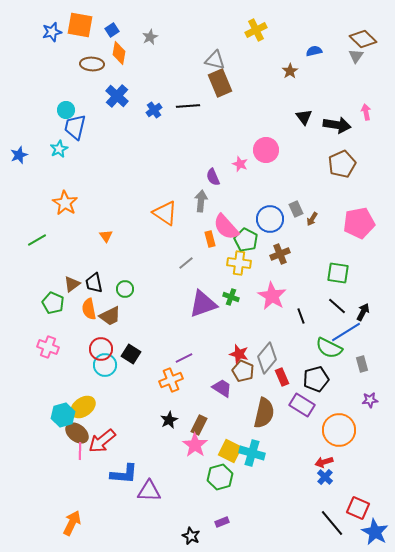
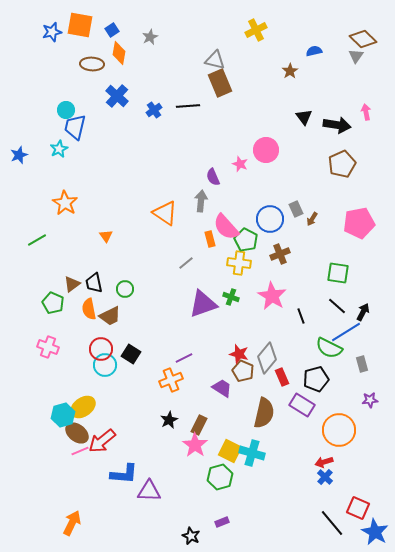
pink line at (80, 451): rotated 66 degrees clockwise
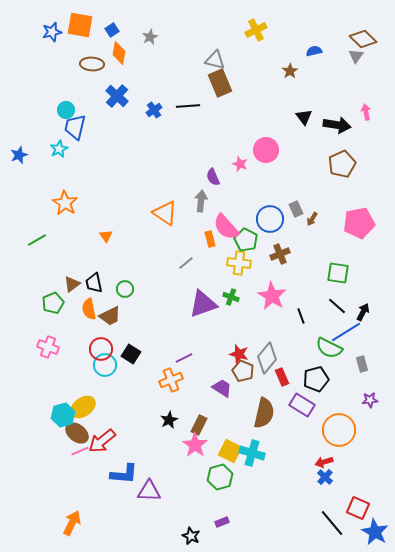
green pentagon at (53, 303): rotated 25 degrees clockwise
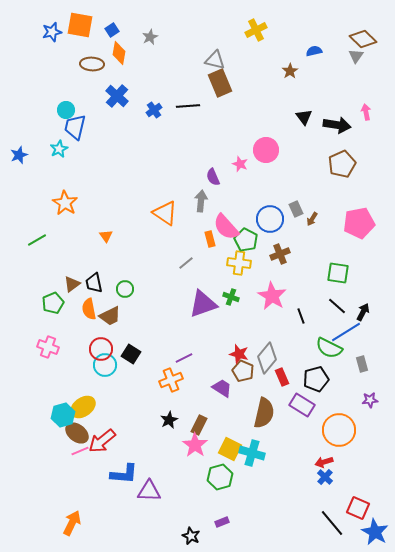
yellow square at (230, 451): moved 2 px up
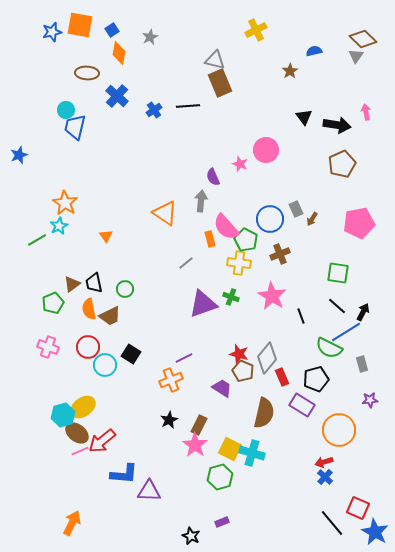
brown ellipse at (92, 64): moved 5 px left, 9 px down
cyan star at (59, 149): moved 77 px down
red circle at (101, 349): moved 13 px left, 2 px up
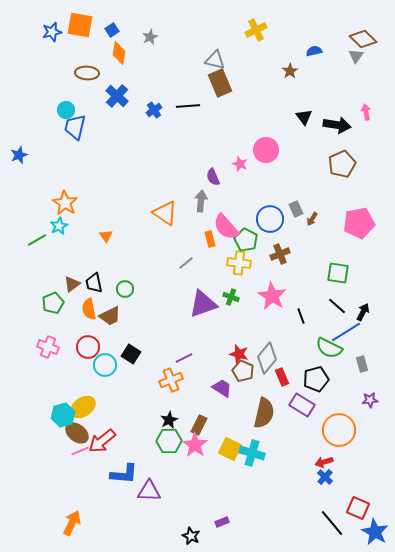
green hexagon at (220, 477): moved 51 px left, 36 px up; rotated 15 degrees clockwise
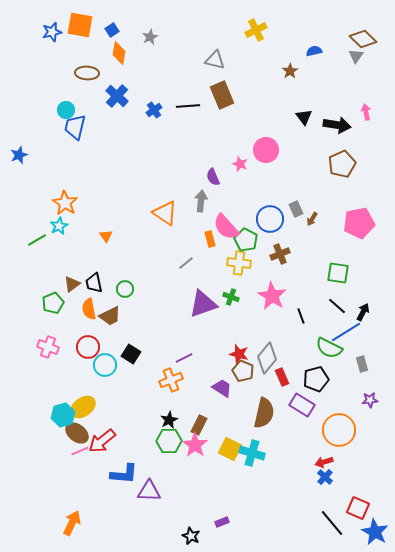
brown rectangle at (220, 83): moved 2 px right, 12 px down
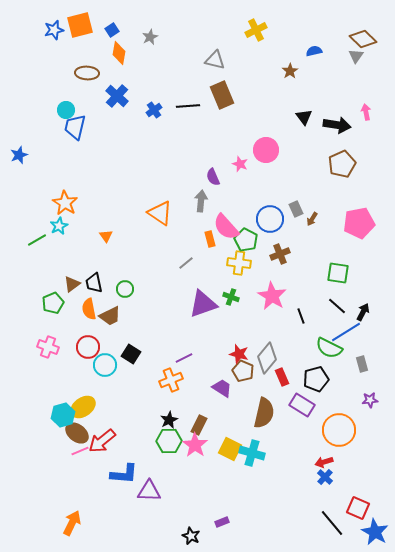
orange square at (80, 25): rotated 24 degrees counterclockwise
blue star at (52, 32): moved 2 px right, 2 px up
orange triangle at (165, 213): moved 5 px left
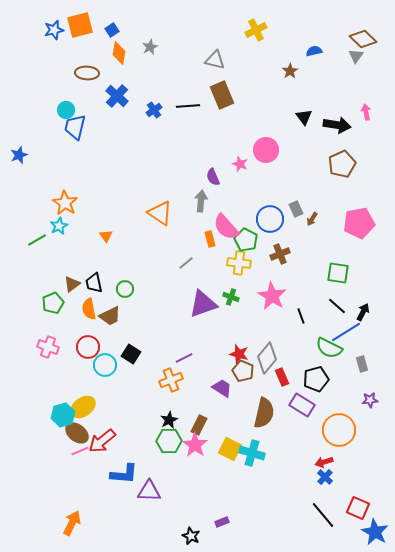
gray star at (150, 37): moved 10 px down
black line at (332, 523): moved 9 px left, 8 px up
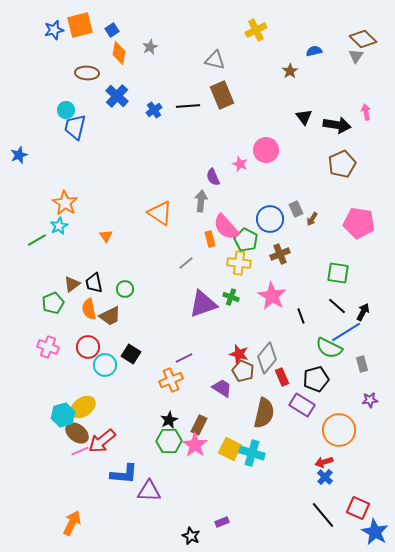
pink pentagon at (359, 223): rotated 20 degrees clockwise
